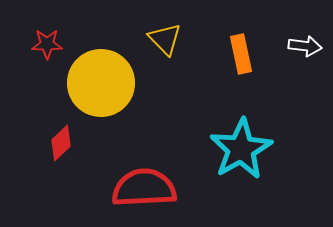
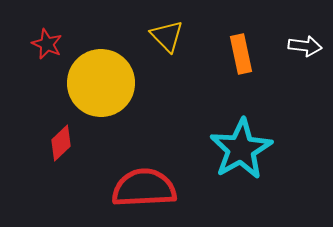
yellow triangle: moved 2 px right, 3 px up
red star: rotated 24 degrees clockwise
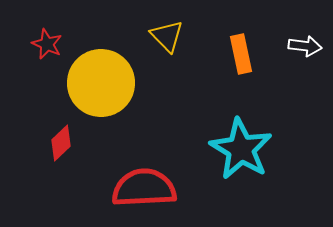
cyan star: rotated 12 degrees counterclockwise
